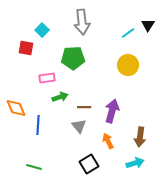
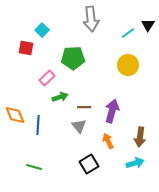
gray arrow: moved 9 px right, 3 px up
pink rectangle: rotated 35 degrees counterclockwise
orange diamond: moved 1 px left, 7 px down
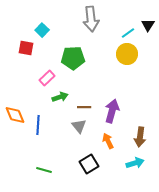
yellow circle: moved 1 px left, 11 px up
green line: moved 10 px right, 3 px down
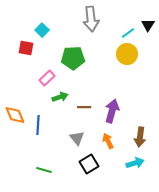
gray triangle: moved 2 px left, 12 px down
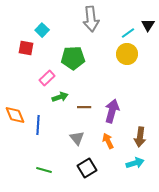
black square: moved 2 px left, 4 px down
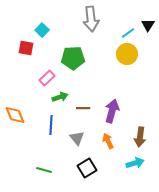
brown line: moved 1 px left, 1 px down
blue line: moved 13 px right
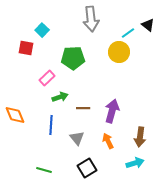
black triangle: rotated 24 degrees counterclockwise
yellow circle: moved 8 px left, 2 px up
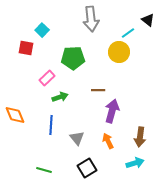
black triangle: moved 5 px up
brown line: moved 15 px right, 18 px up
